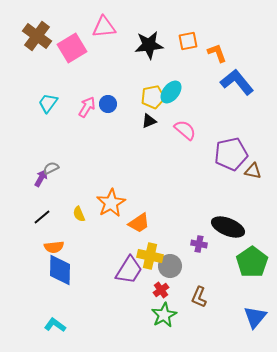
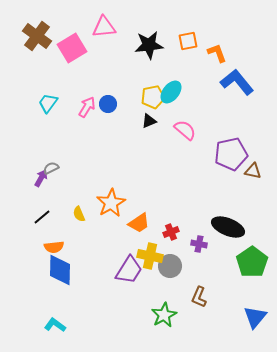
red cross: moved 10 px right, 58 px up; rotated 14 degrees clockwise
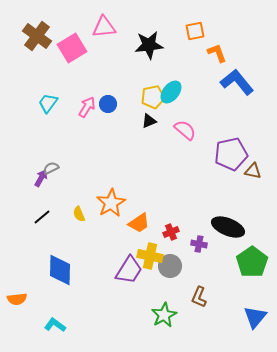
orange square: moved 7 px right, 10 px up
orange semicircle: moved 37 px left, 52 px down
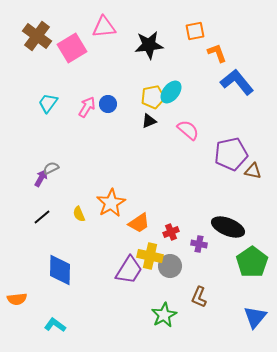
pink semicircle: moved 3 px right
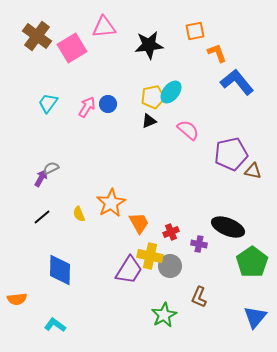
orange trapezoid: rotated 85 degrees counterclockwise
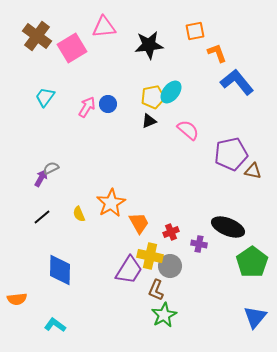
cyan trapezoid: moved 3 px left, 6 px up
brown L-shape: moved 43 px left, 7 px up
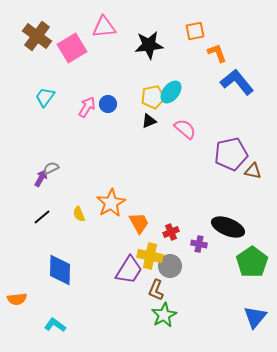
pink semicircle: moved 3 px left, 1 px up
